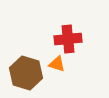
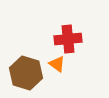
orange triangle: rotated 18 degrees clockwise
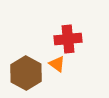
brown hexagon: rotated 12 degrees clockwise
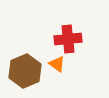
brown hexagon: moved 1 px left, 2 px up; rotated 8 degrees clockwise
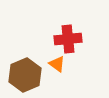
brown hexagon: moved 4 px down
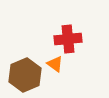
orange triangle: moved 2 px left
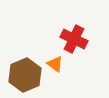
red cross: moved 6 px right; rotated 32 degrees clockwise
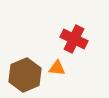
orange triangle: moved 2 px right, 4 px down; rotated 30 degrees counterclockwise
